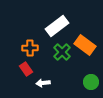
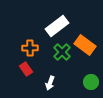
white arrow: moved 7 px right; rotated 64 degrees counterclockwise
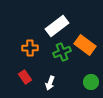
green cross: rotated 24 degrees clockwise
red rectangle: moved 1 px left, 8 px down
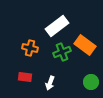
orange cross: rotated 14 degrees clockwise
red rectangle: rotated 48 degrees counterclockwise
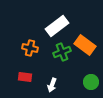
white arrow: moved 2 px right, 2 px down
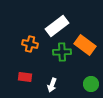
orange cross: moved 4 px up
green cross: rotated 18 degrees clockwise
green circle: moved 2 px down
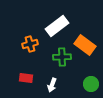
orange cross: rotated 28 degrees counterclockwise
green cross: moved 5 px down
red rectangle: moved 1 px right, 1 px down
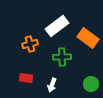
orange rectangle: moved 3 px right, 7 px up
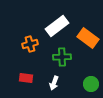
white arrow: moved 2 px right, 2 px up
